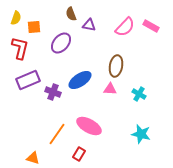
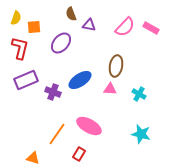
pink rectangle: moved 2 px down
purple rectangle: moved 2 px left
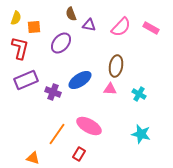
pink semicircle: moved 4 px left
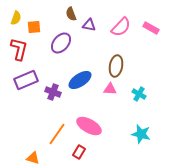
red L-shape: moved 1 px left, 1 px down
red rectangle: moved 2 px up
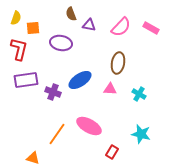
orange square: moved 1 px left, 1 px down
purple ellipse: rotated 60 degrees clockwise
brown ellipse: moved 2 px right, 3 px up
purple rectangle: rotated 15 degrees clockwise
red rectangle: moved 33 px right
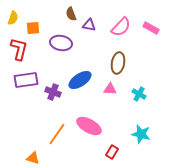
yellow semicircle: moved 3 px left
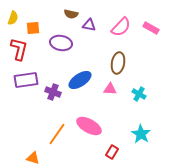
brown semicircle: rotated 56 degrees counterclockwise
cyan star: rotated 18 degrees clockwise
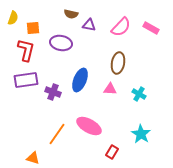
red L-shape: moved 7 px right, 1 px down
blue ellipse: rotated 35 degrees counterclockwise
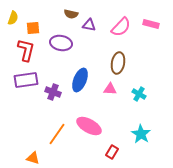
pink rectangle: moved 4 px up; rotated 14 degrees counterclockwise
